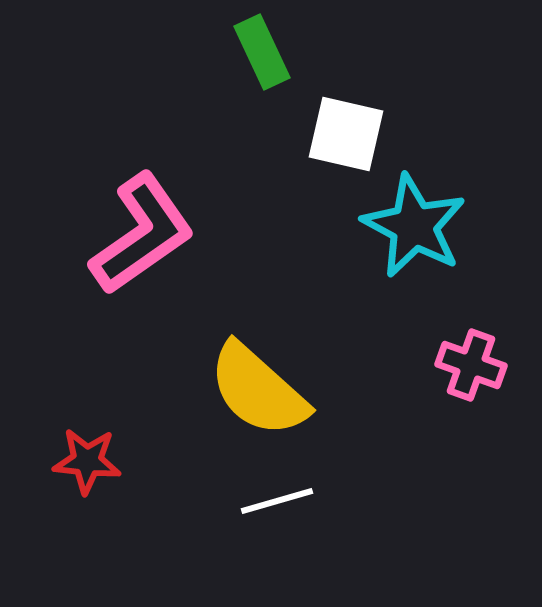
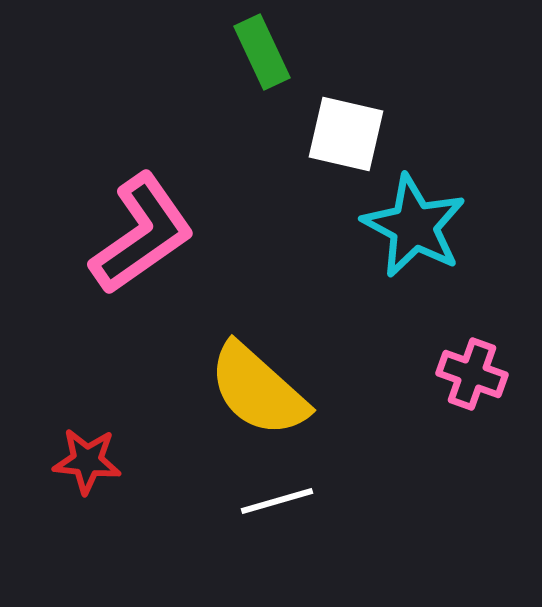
pink cross: moved 1 px right, 9 px down
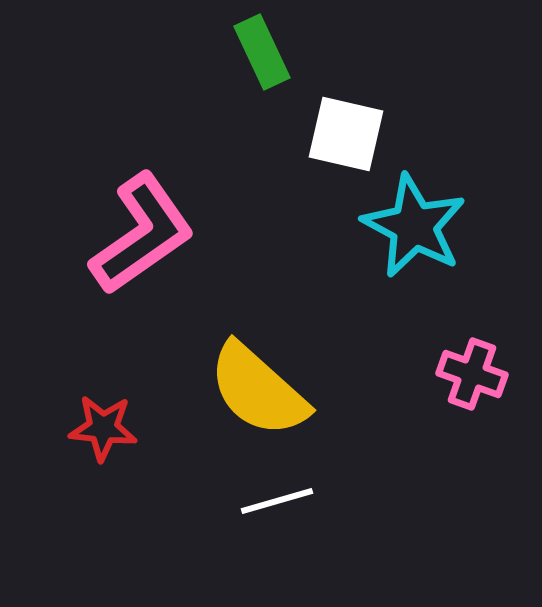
red star: moved 16 px right, 33 px up
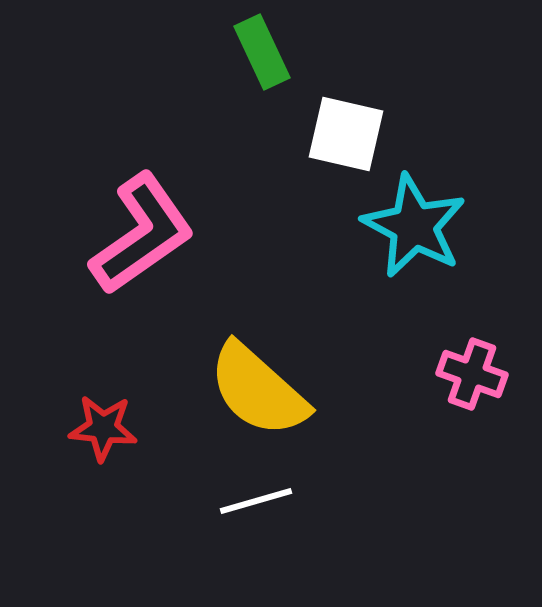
white line: moved 21 px left
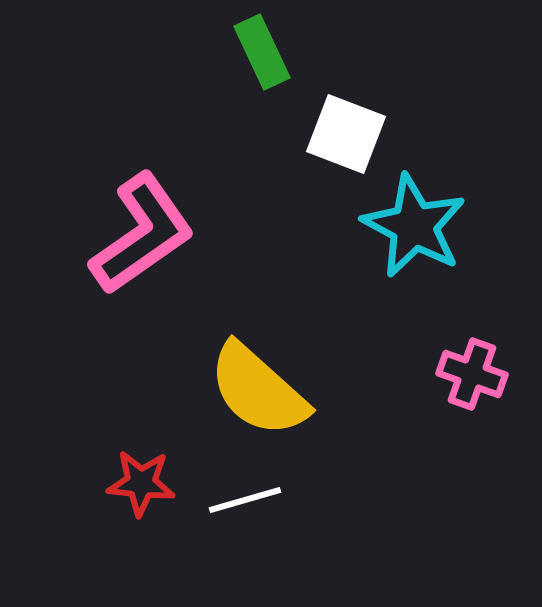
white square: rotated 8 degrees clockwise
red star: moved 38 px right, 55 px down
white line: moved 11 px left, 1 px up
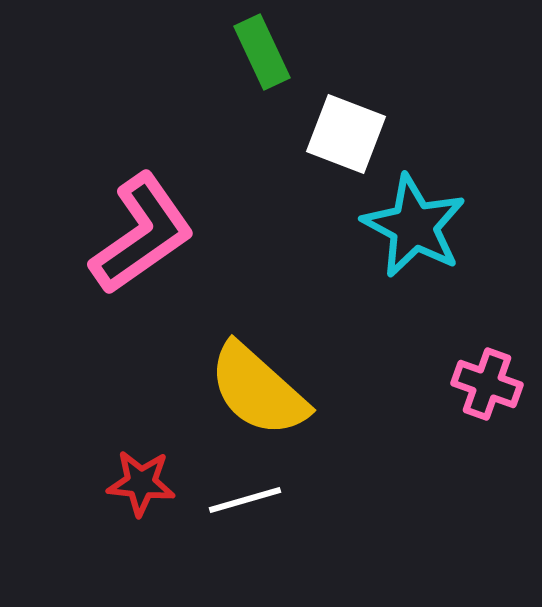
pink cross: moved 15 px right, 10 px down
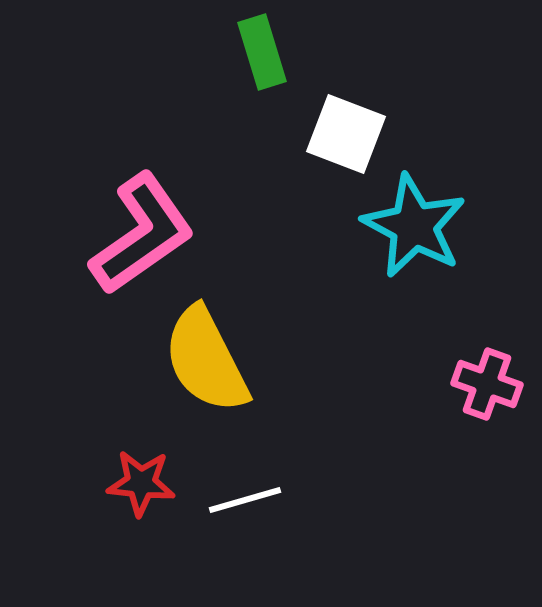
green rectangle: rotated 8 degrees clockwise
yellow semicircle: moved 52 px left, 30 px up; rotated 21 degrees clockwise
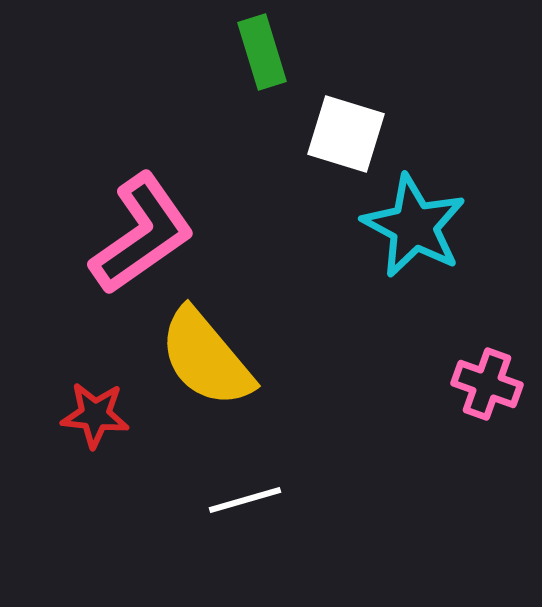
white square: rotated 4 degrees counterclockwise
yellow semicircle: moved 2 px up; rotated 13 degrees counterclockwise
red star: moved 46 px left, 68 px up
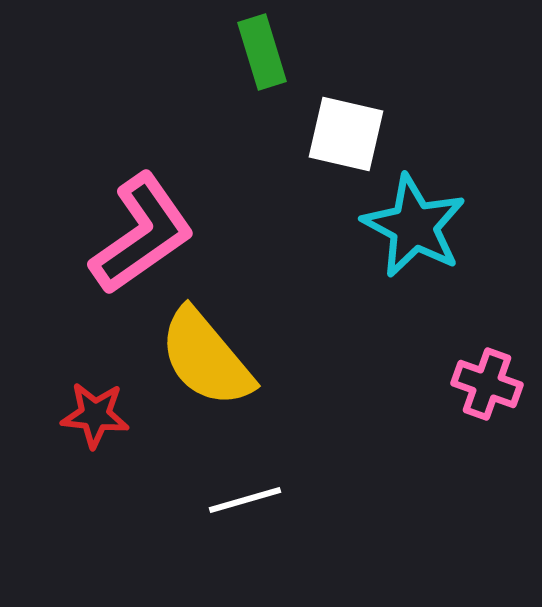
white square: rotated 4 degrees counterclockwise
